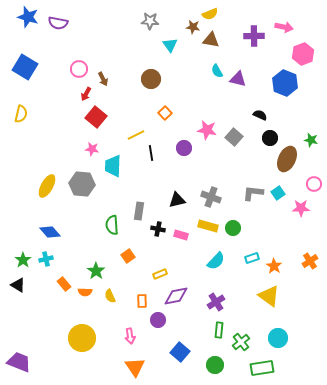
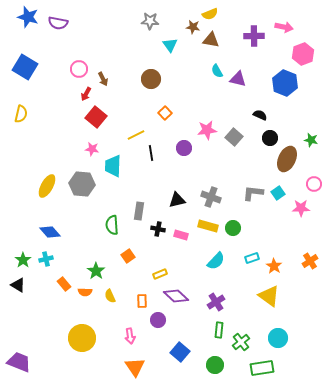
pink star at (207, 130): rotated 18 degrees counterclockwise
purple diamond at (176, 296): rotated 55 degrees clockwise
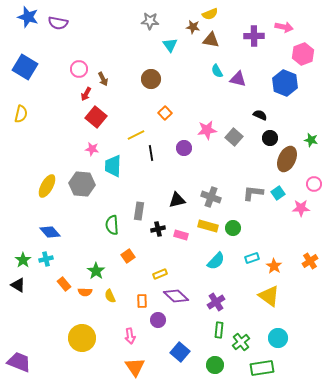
black cross at (158, 229): rotated 24 degrees counterclockwise
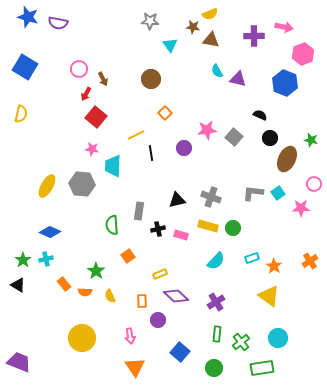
blue diamond at (50, 232): rotated 25 degrees counterclockwise
green rectangle at (219, 330): moved 2 px left, 4 px down
green circle at (215, 365): moved 1 px left, 3 px down
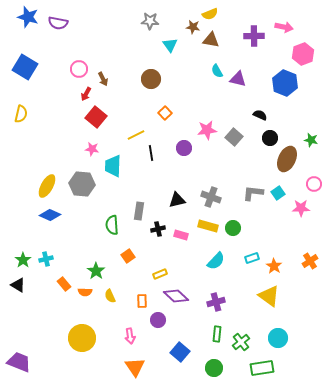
blue diamond at (50, 232): moved 17 px up
purple cross at (216, 302): rotated 18 degrees clockwise
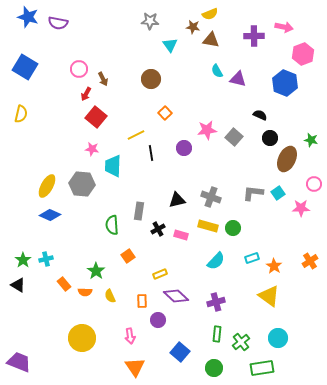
black cross at (158, 229): rotated 16 degrees counterclockwise
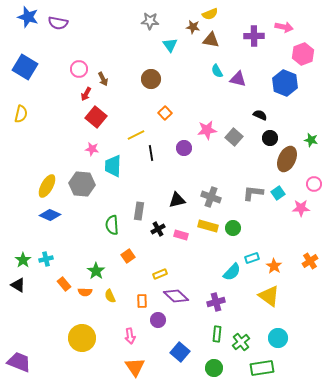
cyan semicircle at (216, 261): moved 16 px right, 11 px down
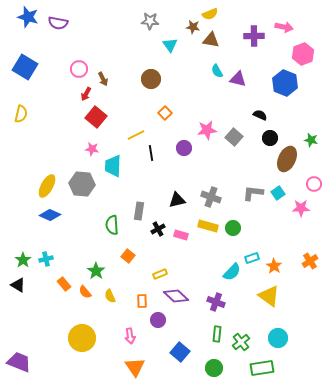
orange square at (128, 256): rotated 16 degrees counterclockwise
orange semicircle at (85, 292): rotated 48 degrees clockwise
purple cross at (216, 302): rotated 36 degrees clockwise
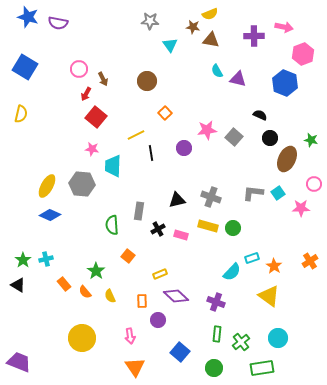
brown circle at (151, 79): moved 4 px left, 2 px down
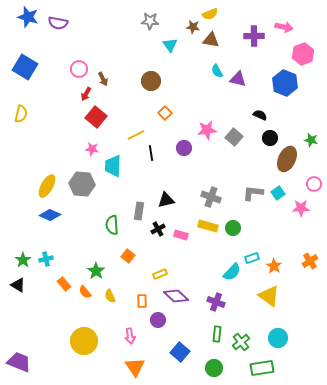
brown circle at (147, 81): moved 4 px right
black triangle at (177, 200): moved 11 px left
yellow circle at (82, 338): moved 2 px right, 3 px down
